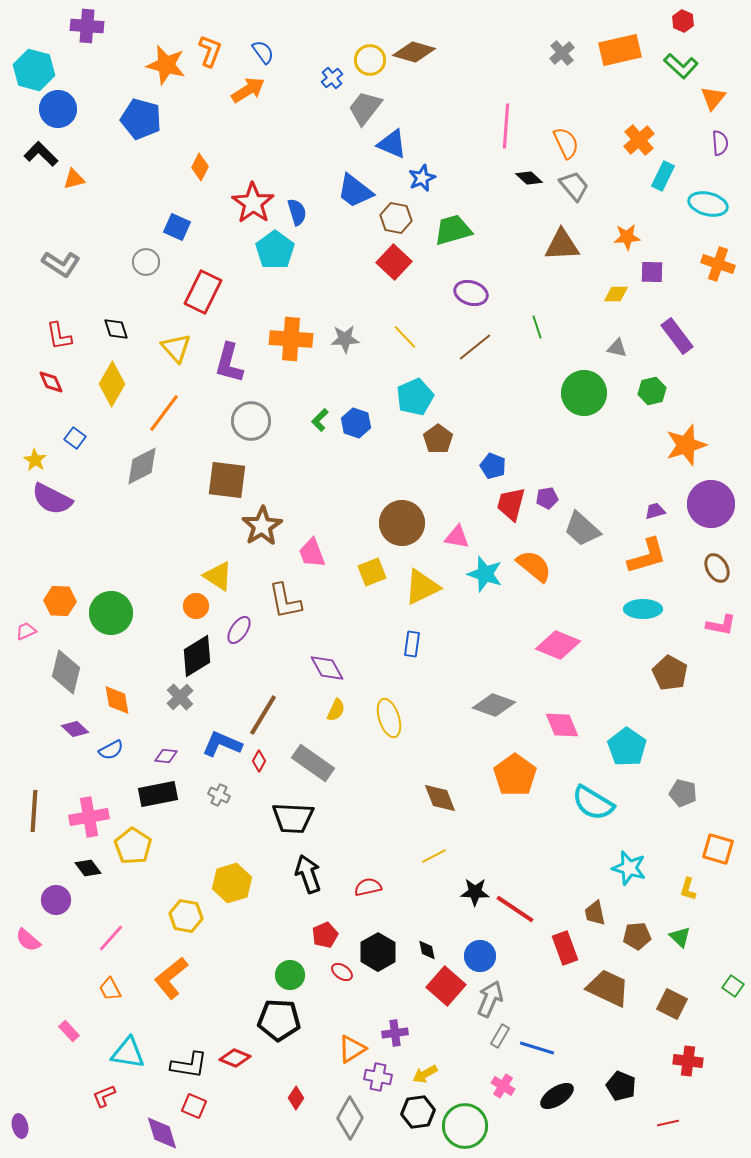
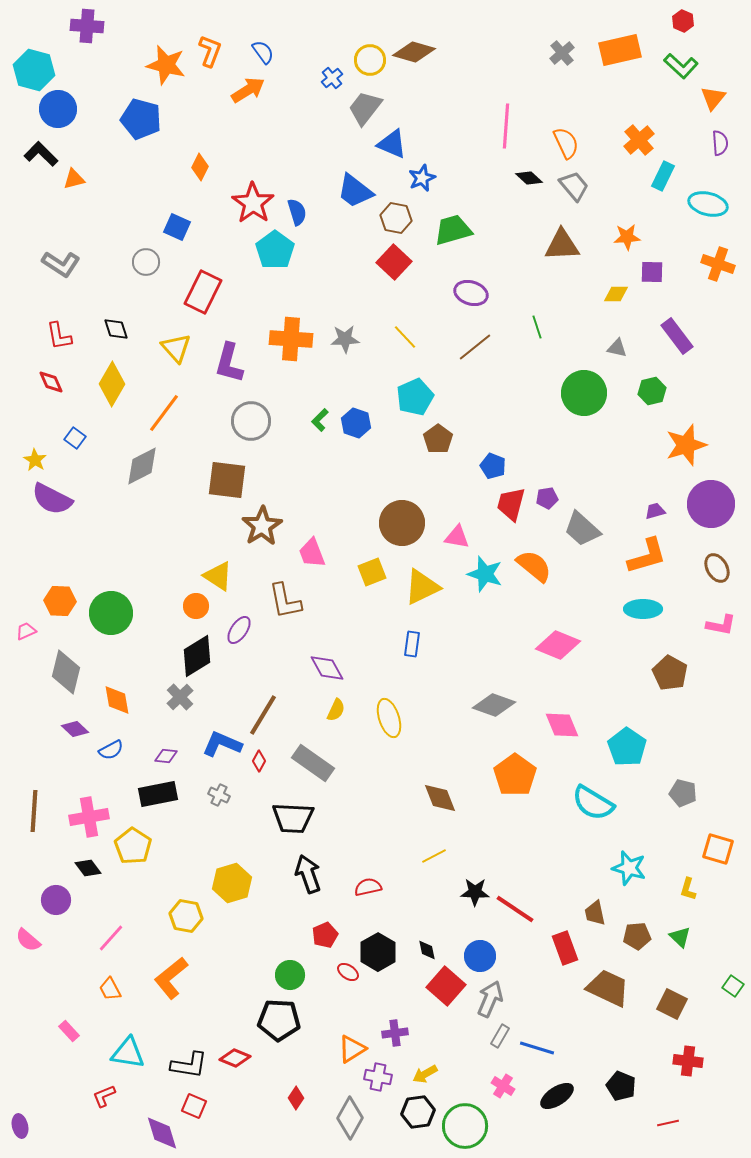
red ellipse at (342, 972): moved 6 px right
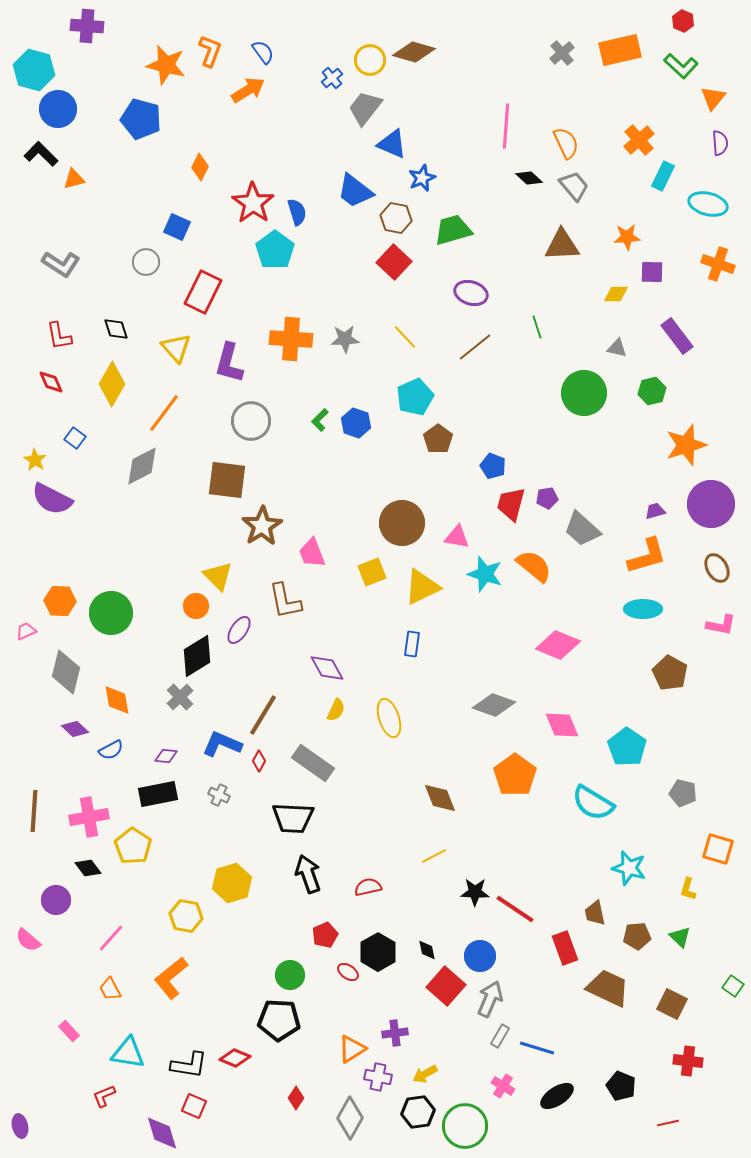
yellow triangle at (218, 576): rotated 12 degrees clockwise
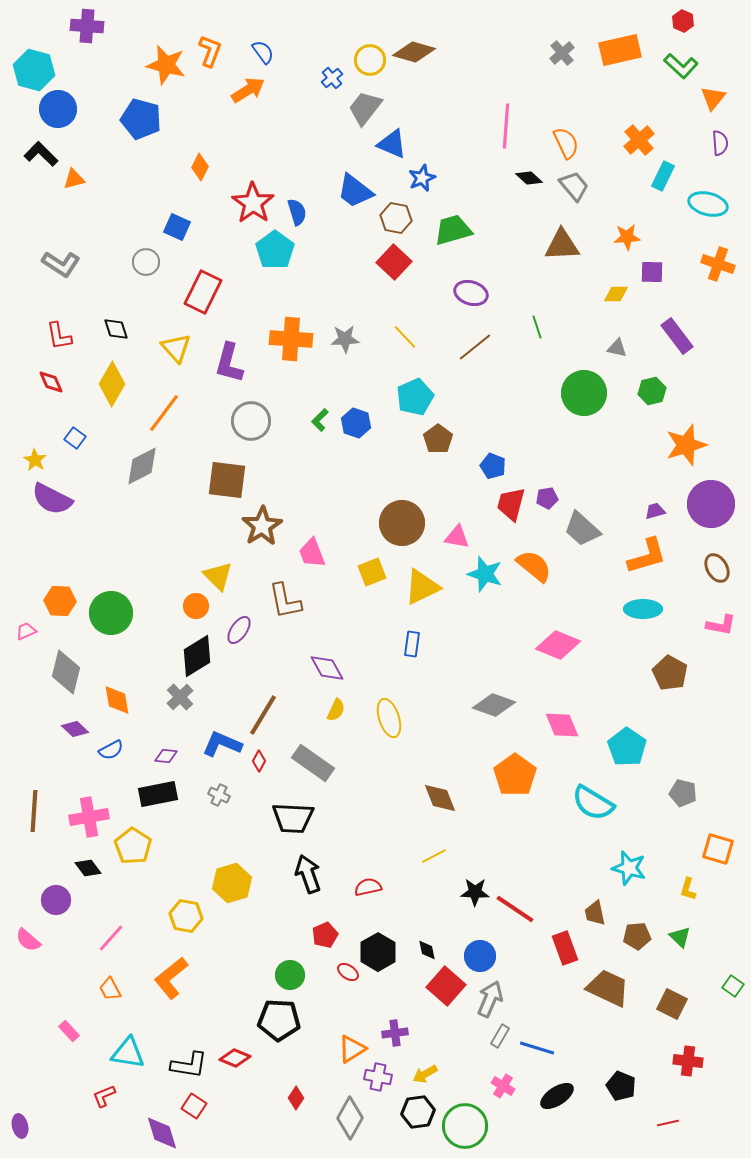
red square at (194, 1106): rotated 10 degrees clockwise
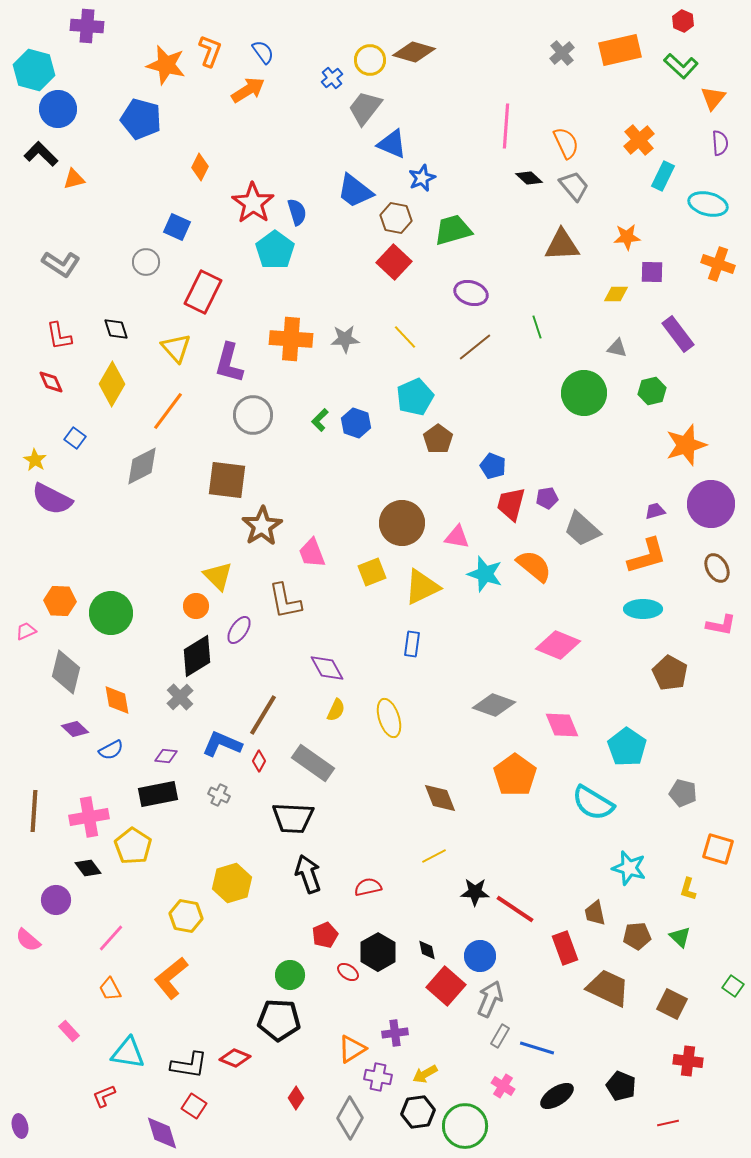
purple rectangle at (677, 336): moved 1 px right, 2 px up
orange line at (164, 413): moved 4 px right, 2 px up
gray circle at (251, 421): moved 2 px right, 6 px up
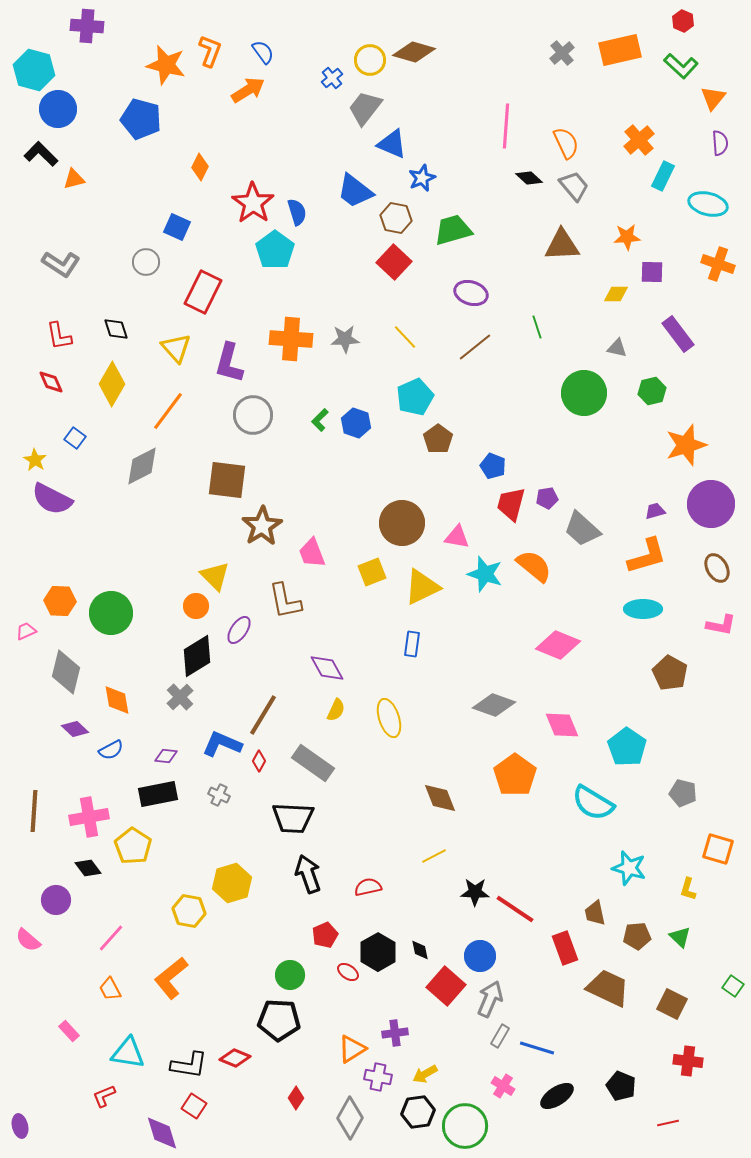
yellow triangle at (218, 576): moved 3 px left
yellow hexagon at (186, 916): moved 3 px right, 5 px up
black diamond at (427, 950): moved 7 px left
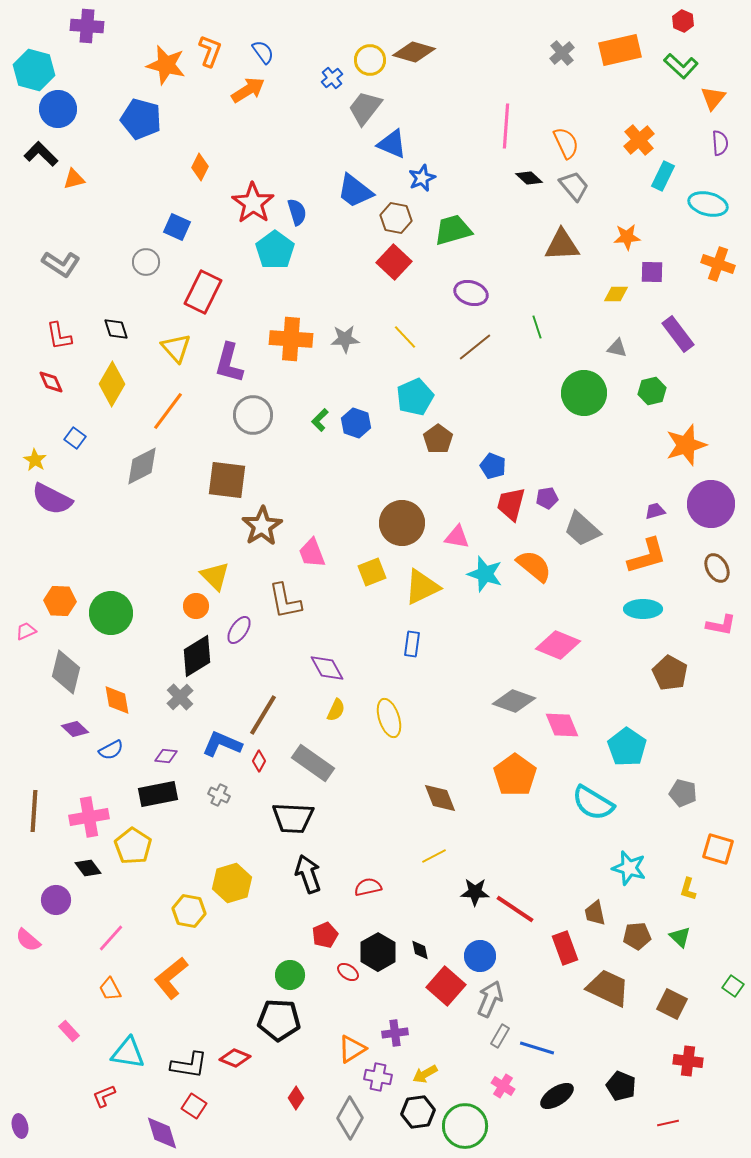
gray diamond at (494, 705): moved 20 px right, 4 px up
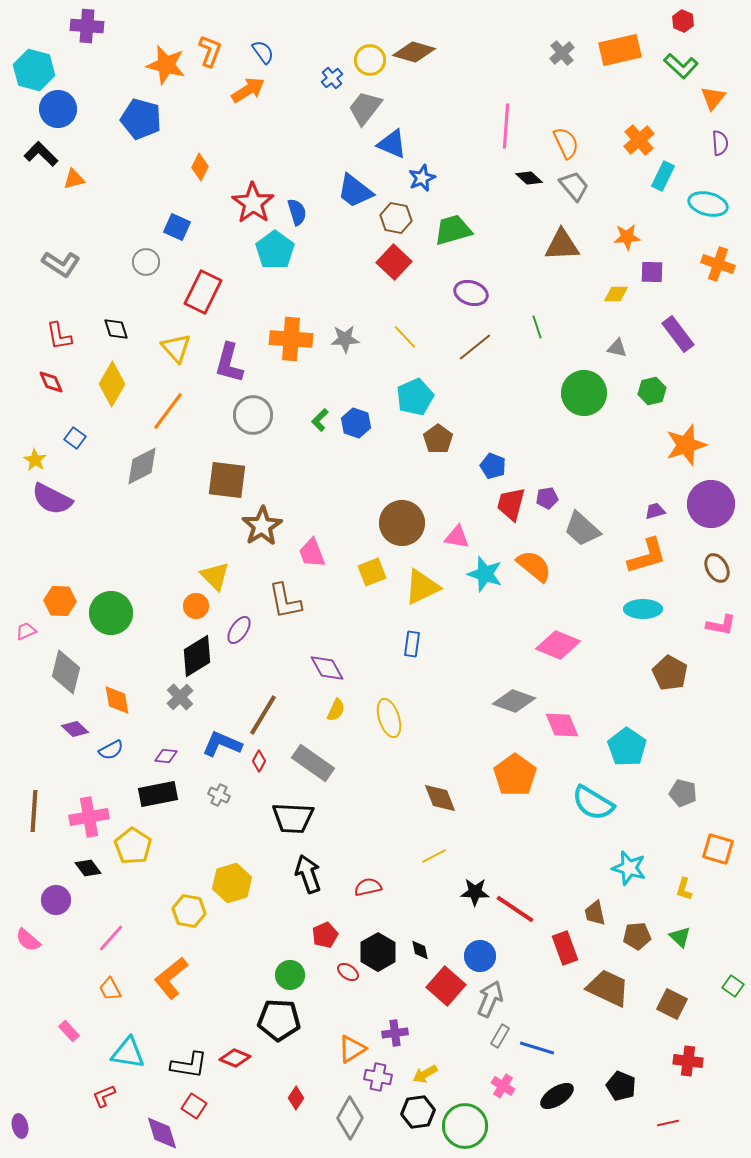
yellow L-shape at (688, 889): moved 4 px left
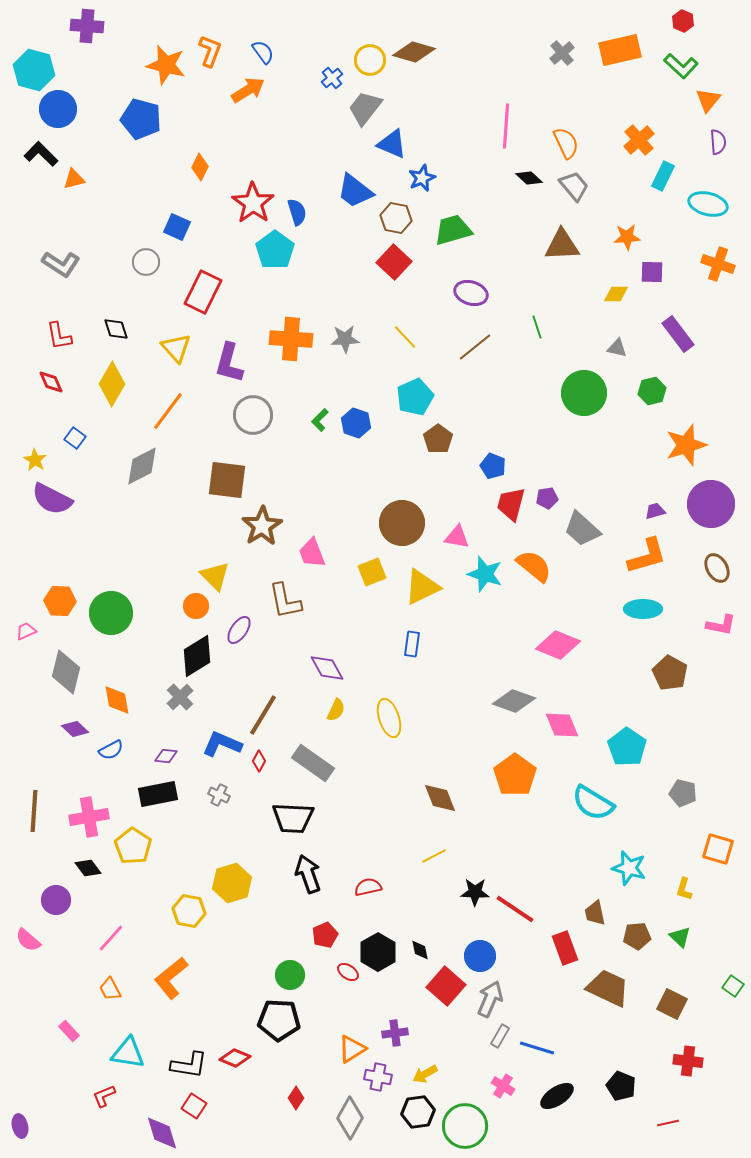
orange triangle at (713, 98): moved 5 px left, 2 px down
purple semicircle at (720, 143): moved 2 px left, 1 px up
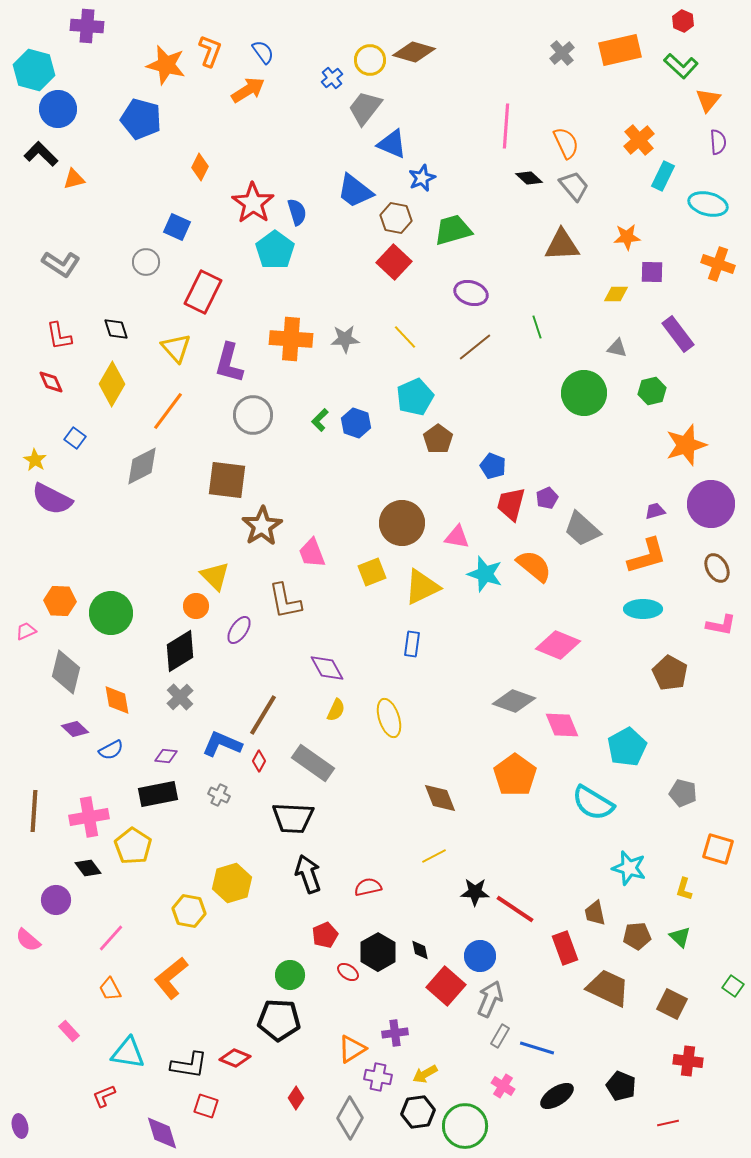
purple pentagon at (547, 498): rotated 15 degrees counterclockwise
black diamond at (197, 656): moved 17 px left, 5 px up
cyan pentagon at (627, 747): rotated 9 degrees clockwise
red square at (194, 1106): moved 12 px right; rotated 15 degrees counterclockwise
